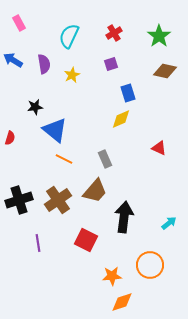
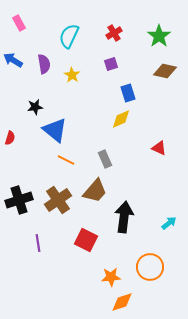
yellow star: rotated 14 degrees counterclockwise
orange line: moved 2 px right, 1 px down
orange circle: moved 2 px down
orange star: moved 1 px left, 1 px down
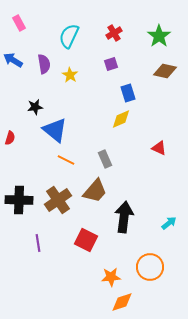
yellow star: moved 2 px left
black cross: rotated 20 degrees clockwise
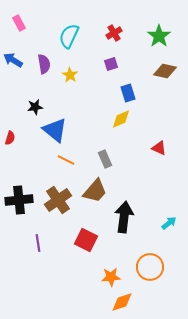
black cross: rotated 8 degrees counterclockwise
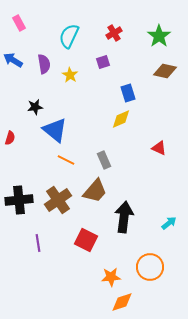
purple square: moved 8 px left, 2 px up
gray rectangle: moved 1 px left, 1 px down
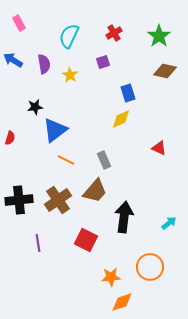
blue triangle: rotated 44 degrees clockwise
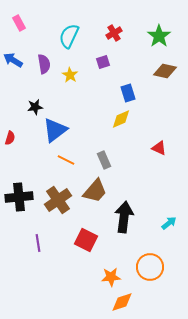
black cross: moved 3 px up
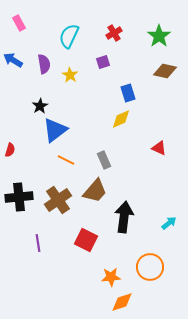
black star: moved 5 px right, 1 px up; rotated 21 degrees counterclockwise
red semicircle: moved 12 px down
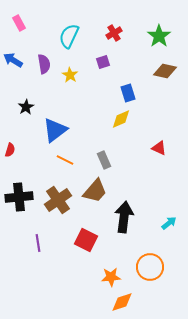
black star: moved 14 px left, 1 px down
orange line: moved 1 px left
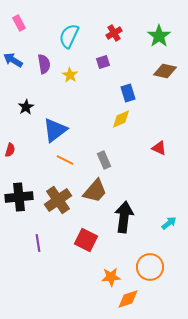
orange diamond: moved 6 px right, 3 px up
